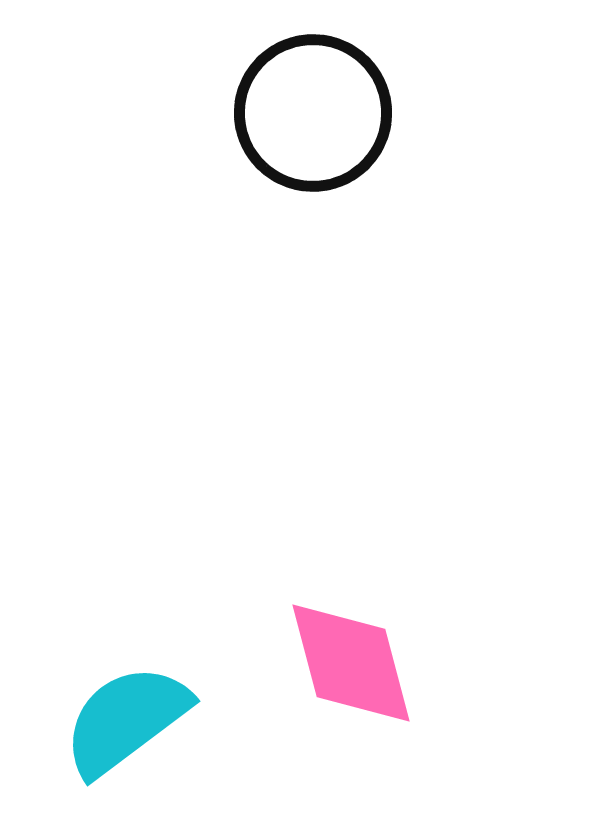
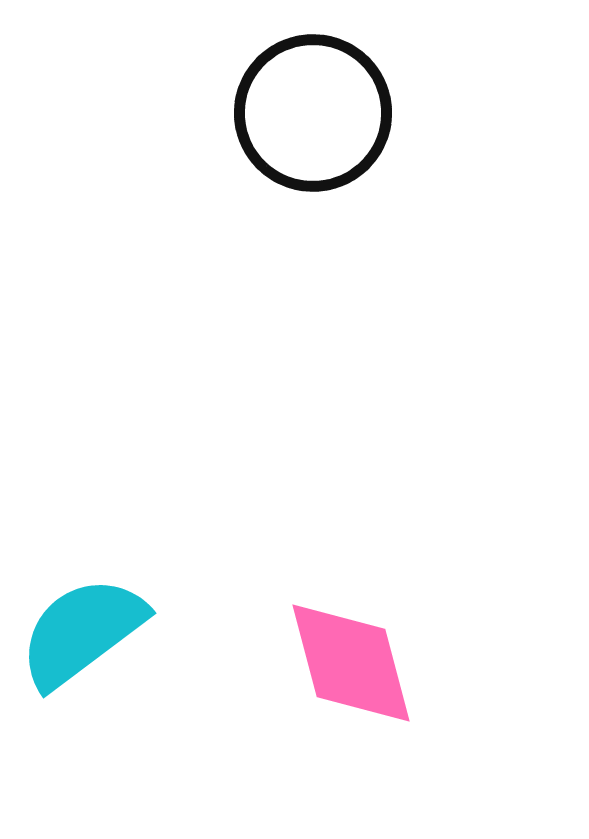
cyan semicircle: moved 44 px left, 88 px up
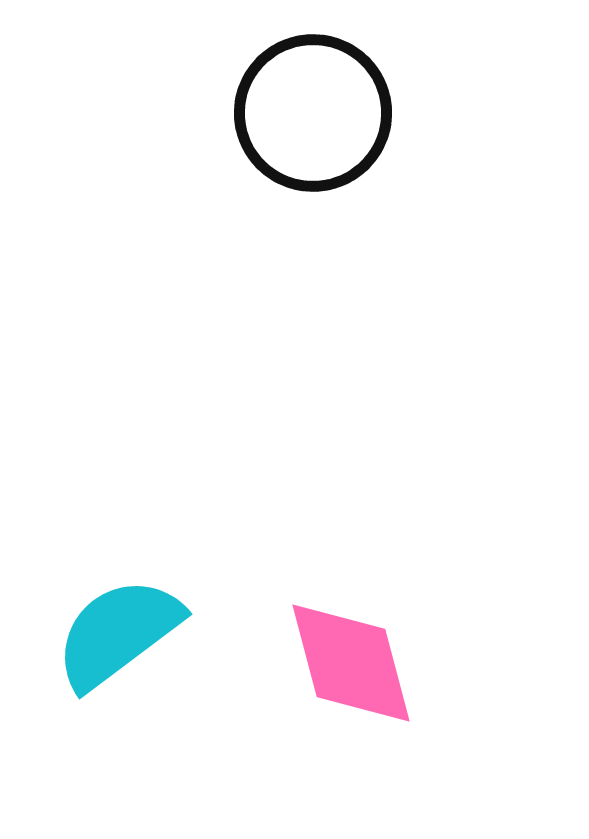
cyan semicircle: moved 36 px right, 1 px down
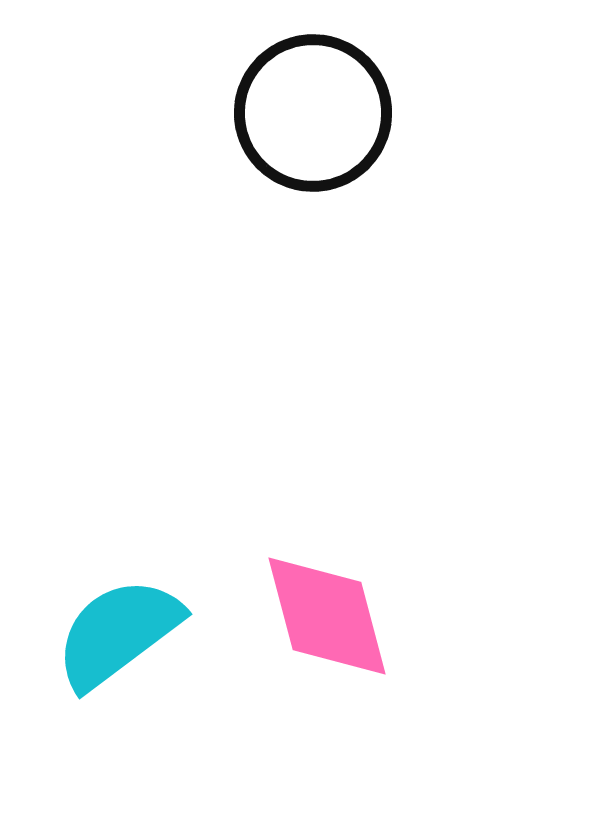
pink diamond: moved 24 px left, 47 px up
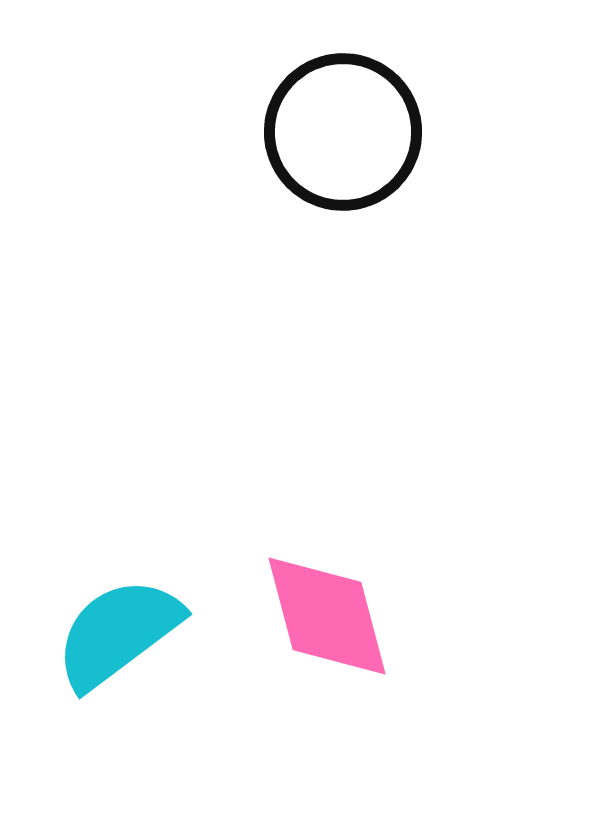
black circle: moved 30 px right, 19 px down
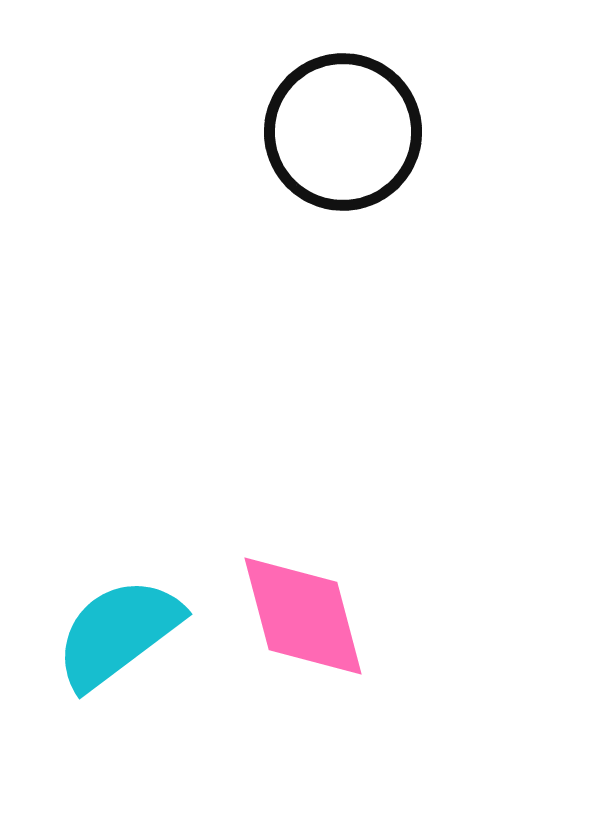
pink diamond: moved 24 px left
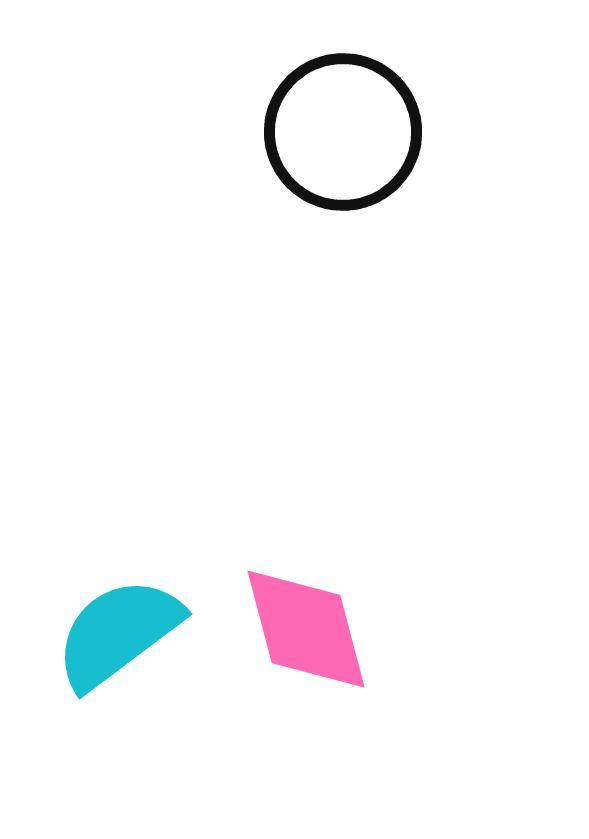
pink diamond: moved 3 px right, 13 px down
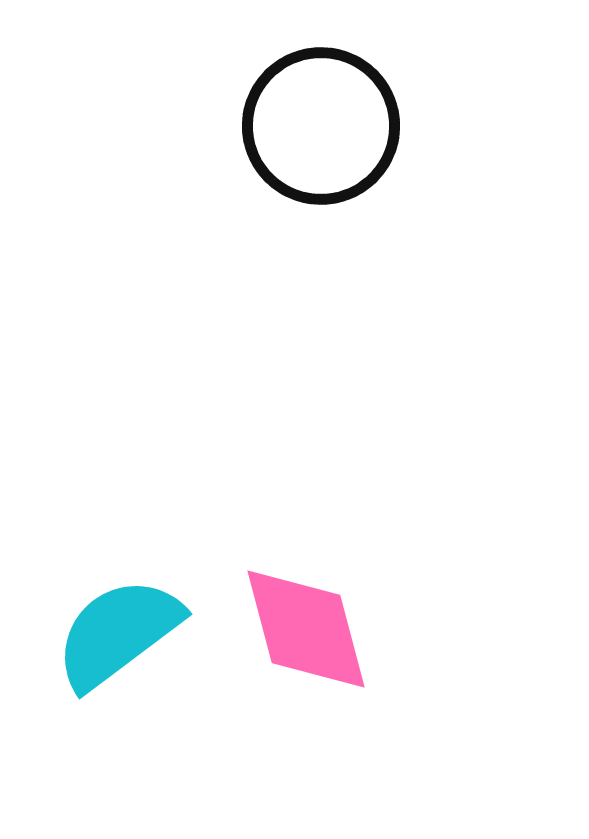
black circle: moved 22 px left, 6 px up
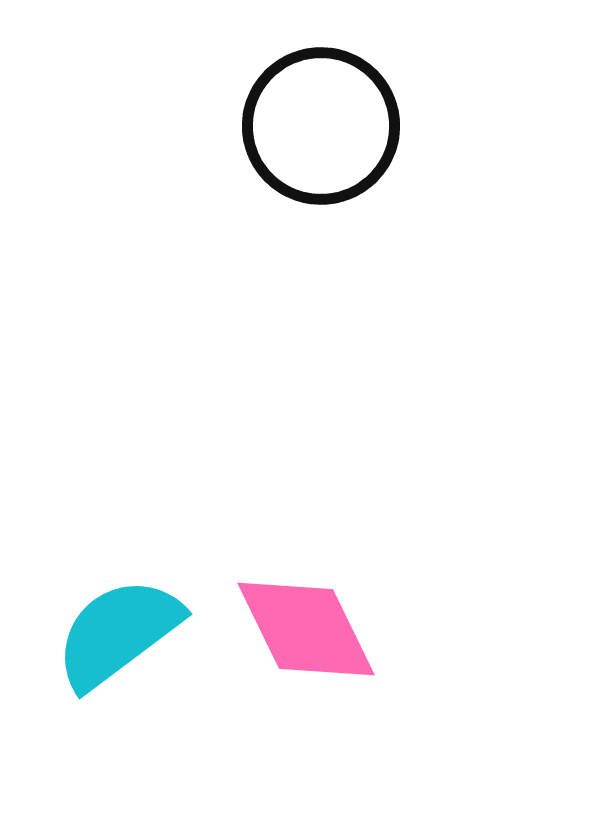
pink diamond: rotated 11 degrees counterclockwise
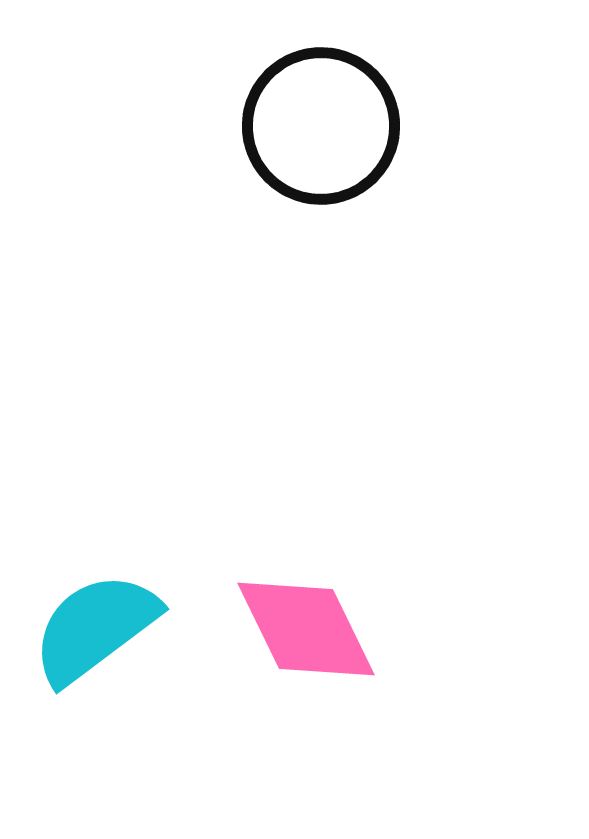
cyan semicircle: moved 23 px left, 5 px up
